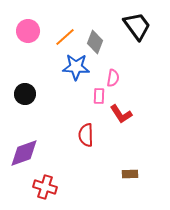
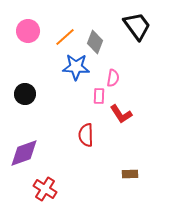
red cross: moved 2 px down; rotated 15 degrees clockwise
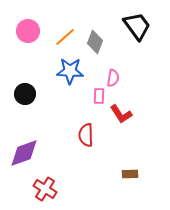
blue star: moved 6 px left, 4 px down
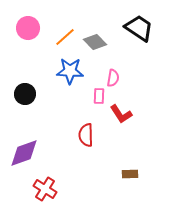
black trapezoid: moved 2 px right, 2 px down; rotated 20 degrees counterclockwise
pink circle: moved 3 px up
gray diamond: rotated 65 degrees counterclockwise
